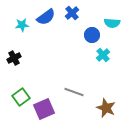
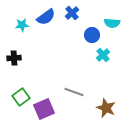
black cross: rotated 24 degrees clockwise
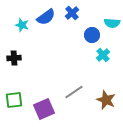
cyan star: rotated 24 degrees clockwise
gray line: rotated 54 degrees counterclockwise
green square: moved 7 px left, 3 px down; rotated 30 degrees clockwise
brown star: moved 8 px up
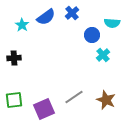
cyan star: rotated 16 degrees clockwise
gray line: moved 5 px down
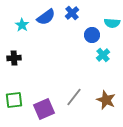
gray line: rotated 18 degrees counterclockwise
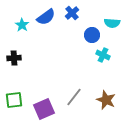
cyan cross: rotated 24 degrees counterclockwise
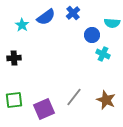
blue cross: moved 1 px right
cyan cross: moved 1 px up
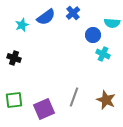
cyan star: rotated 16 degrees clockwise
blue circle: moved 1 px right
black cross: rotated 24 degrees clockwise
gray line: rotated 18 degrees counterclockwise
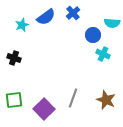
gray line: moved 1 px left, 1 px down
purple square: rotated 20 degrees counterclockwise
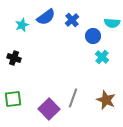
blue cross: moved 1 px left, 7 px down
blue circle: moved 1 px down
cyan cross: moved 1 px left, 3 px down; rotated 16 degrees clockwise
green square: moved 1 px left, 1 px up
purple square: moved 5 px right
